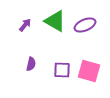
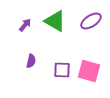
purple ellipse: moved 6 px right, 4 px up; rotated 10 degrees counterclockwise
purple semicircle: moved 3 px up
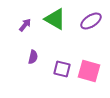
green triangle: moved 2 px up
purple semicircle: moved 2 px right, 4 px up
purple square: moved 1 px up; rotated 12 degrees clockwise
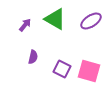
purple square: rotated 12 degrees clockwise
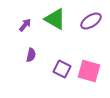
purple semicircle: moved 2 px left, 2 px up
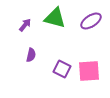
green triangle: moved 1 px up; rotated 15 degrees counterclockwise
pink square: rotated 20 degrees counterclockwise
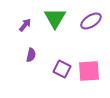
green triangle: rotated 45 degrees clockwise
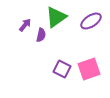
green triangle: moved 1 px right, 1 px up; rotated 25 degrees clockwise
purple semicircle: moved 10 px right, 20 px up
pink square: moved 2 px up; rotated 15 degrees counterclockwise
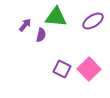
green triangle: rotated 40 degrees clockwise
purple ellipse: moved 2 px right
pink square: rotated 25 degrees counterclockwise
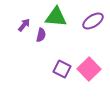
purple arrow: moved 1 px left
